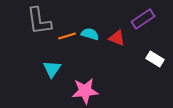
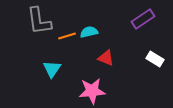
cyan semicircle: moved 1 px left, 2 px up; rotated 30 degrees counterclockwise
red triangle: moved 11 px left, 20 px down
pink star: moved 7 px right
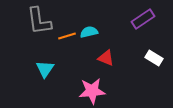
white rectangle: moved 1 px left, 1 px up
cyan triangle: moved 7 px left
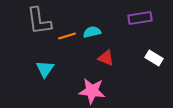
purple rectangle: moved 3 px left, 1 px up; rotated 25 degrees clockwise
cyan semicircle: moved 3 px right
pink star: rotated 12 degrees clockwise
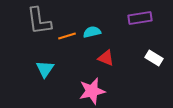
pink star: rotated 20 degrees counterclockwise
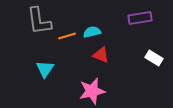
red triangle: moved 5 px left, 3 px up
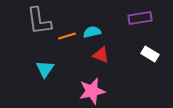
white rectangle: moved 4 px left, 4 px up
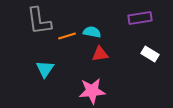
cyan semicircle: rotated 24 degrees clockwise
red triangle: moved 1 px left, 1 px up; rotated 30 degrees counterclockwise
pink star: rotated 8 degrees clockwise
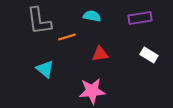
cyan semicircle: moved 16 px up
orange line: moved 1 px down
white rectangle: moved 1 px left, 1 px down
cyan triangle: rotated 24 degrees counterclockwise
